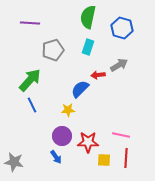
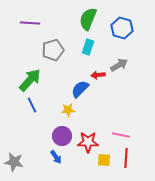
green semicircle: moved 2 px down; rotated 10 degrees clockwise
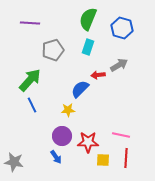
yellow square: moved 1 px left
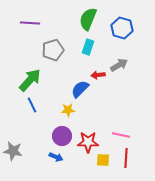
blue arrow: rotated 32 degrees counterclockwise
gray star: moved 1 px left, 11 px up
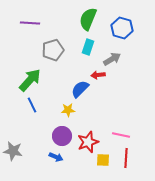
gray arrow: moved 7 px left, 6 px up
red star: rotated 20 degrees counterclockwise
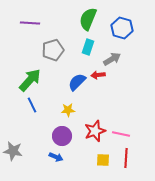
blue semicircle: moved 3 px left, 7 px up
pink line: moved 1 px up
red star: moved 7 px right, 11 px up
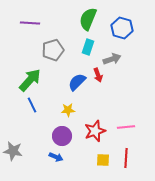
gray arrow: rotated 12 degrees clockwise
red arrow: rotated 104 degrees counterclockwise
pink line: moved 5 px right, 7 px up; rotated 18 degrees counterclockwise
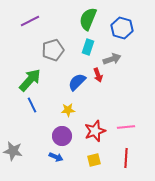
purple line: moved 2 px up; rotated 30 degrees counterclockwise
yellow square: moved 9 px left; rotated 16 degrees counterclockwise
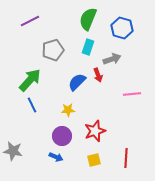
pink line: moved 6 px right, 33 px up
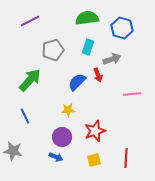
green semicircle: moved 1 px left, 1 px up; rotated 60 degrees clockwise
blue line: moved 7 px left, 11 px down
purple circle: moved 1 px down
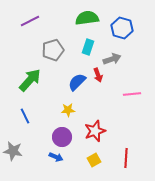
yellow square: rotated 16 degrees counterclockwise
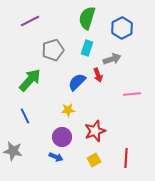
green semicircle: rotated 65 degrees counterclockwise
blue hexagon: rotated 15 degrees clockwise
cyan rectangle: moved 1 px left, 1 px down
